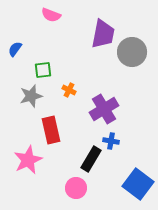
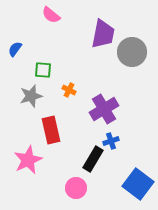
pink semicircle: rotated 18 degrees clockwise
green square: rotated 12 degrees clockwise
blue cross: rotated 28 degrees counterclockwise
black rectangle: moved 2 px right
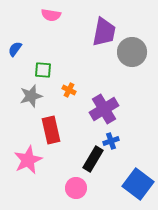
pink semicircle: rotated 30 degrees counterclockwise
purple trapezoid: moved 1 px right, 2 px up
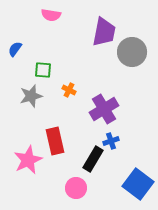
red rectangle: moved 4 px right, 11 px down
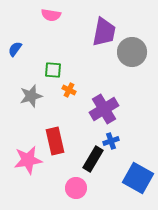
green square: moved 10 px right
pink star: rotated 16 degrees clockwise
blue square: moved 6 px up; rotated 8 degrees counterclockwise
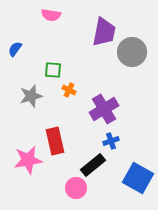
black rectangle: moved 6 px down; rotated 20 degrees clockwise
